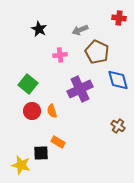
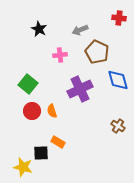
yellow star: moved 2 px right, 2 px down
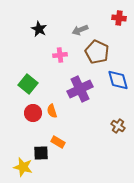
red circle: moved 1 px right, 2 px down
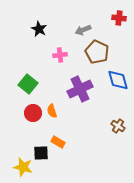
gray arrow: moved 3 px right
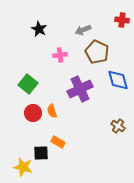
red cross: moved 3 px right, 2 px down
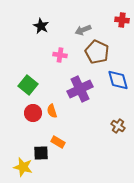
black star: moved 2 px right, 3 px up
pink cross: rotated 16 degrees clockwise
green square: moved 1 px down
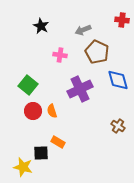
red circle: moved 2 px up
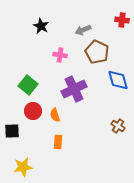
purple cross: moved 6 px left
orange semicircle: moved 3 px right, 4 px down
orange rectangle: rotated 64 degrees clockwise
black square: moved 29 px left, 22 px up
yellow star: rotated 24 degrees counterclockwise
